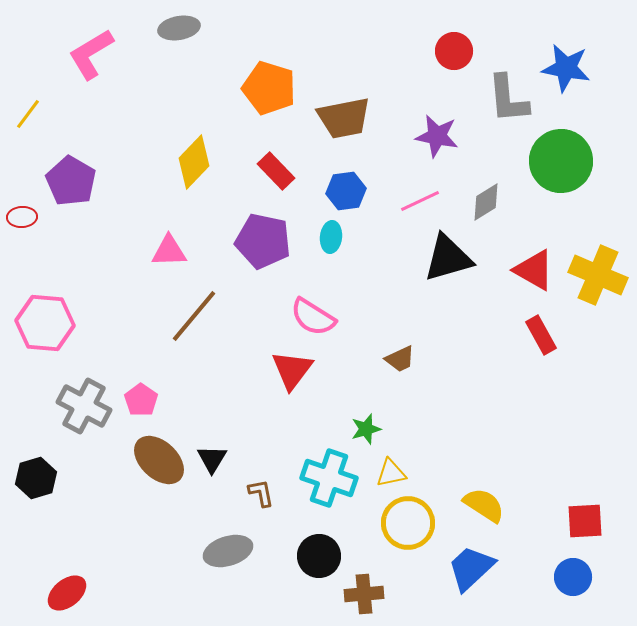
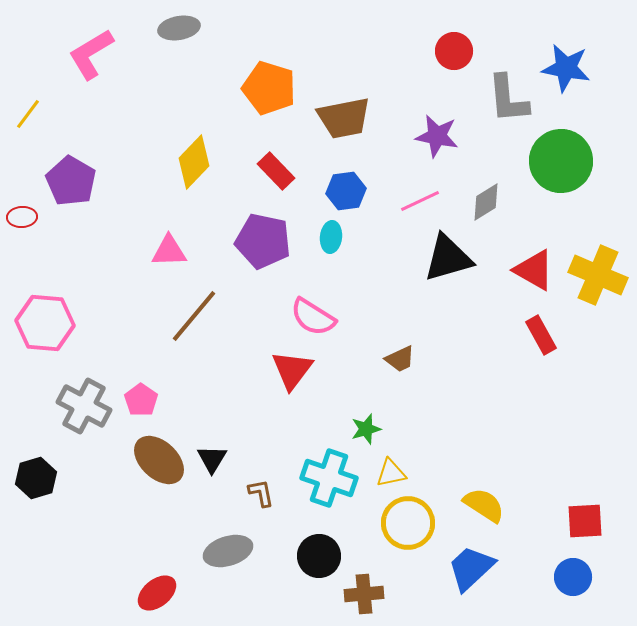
red ellipse at (67, 593): moved 90 px right
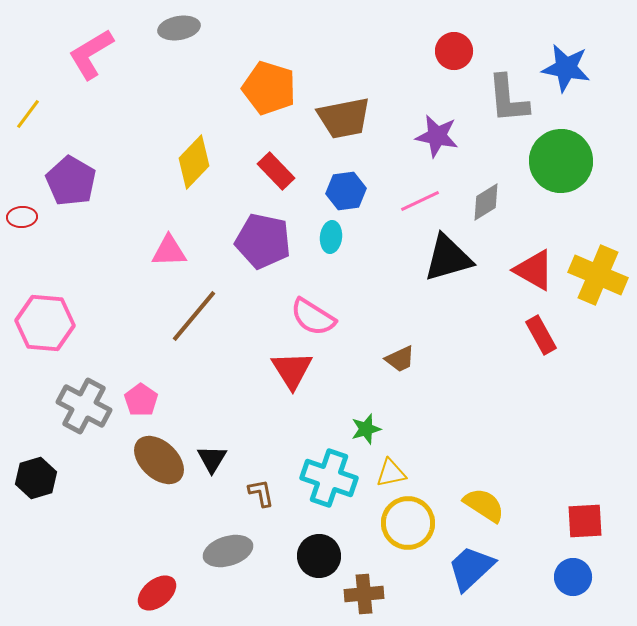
red triangle at (292, 370): rotated 9 degrees counterclockwise
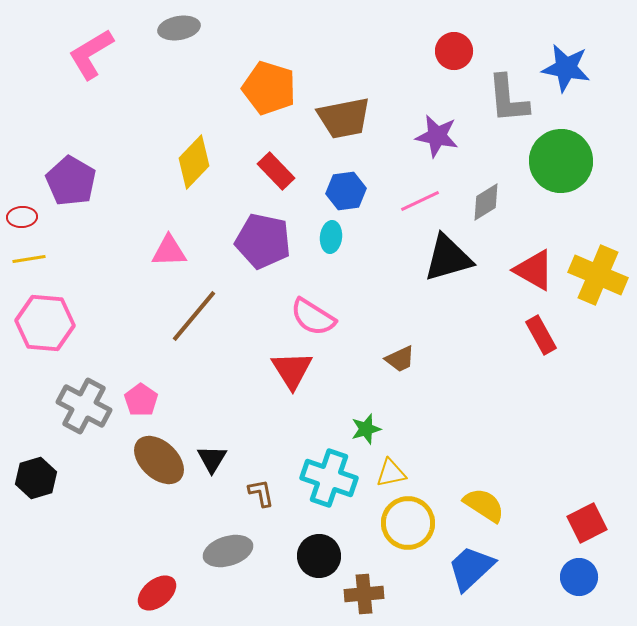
yellow line at (28, 114): moved 1 px right, 145 px down; rotated 44 degrees clockwise
red square at (585, 521): moved 2 px right, 2 px down; rotated 24 degrees counterclockwise
blue circle at (573, 577): moved 6 px right
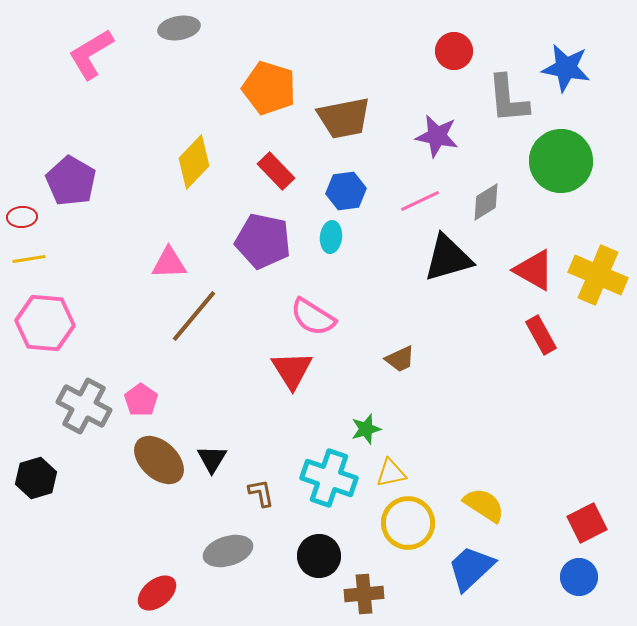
pink triangle at (169, 251): moved 12 px down
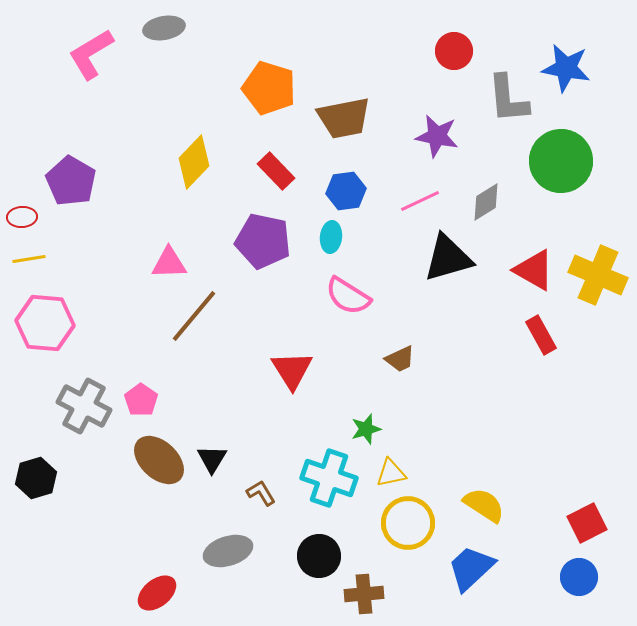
gray ellipse at (179, 28): moved 15 px left
pink semicircle at (313, 317): moved 35 px right, 21 px up
brown L-shape at (261, 493): rotated 20 degrees counterclockwise
